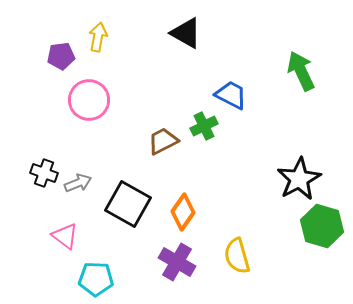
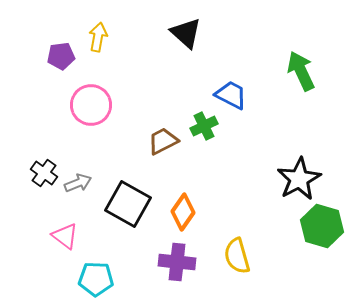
black triangle: rotated 12 degrees clockwise
pink circle: moved 2 px right, 5 px down
black cross: rotated 16 degrees clockwise
purple cross: rotated 24 degrees counterclockwise
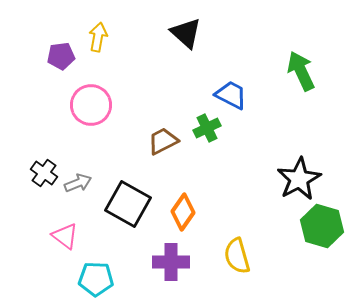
green cross: moved 3 px right, 2 px down
purple cross: moved 6 px left; rotated 6 degrees counterclockwise
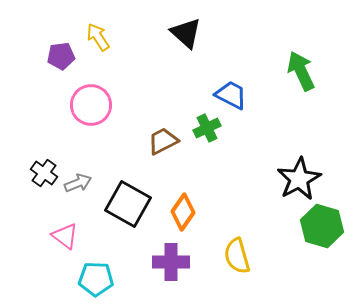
yellow arrow: rotated 44 degrees counterclockwise
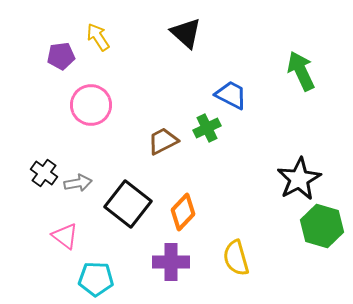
gray arrow: rotated 12 degrees clockwise
black square: rotated 9 degrees clockwise
orange diamond: rotated 9 degrees clockwise
yellow semicircle: moved 1 px left, 2 px down
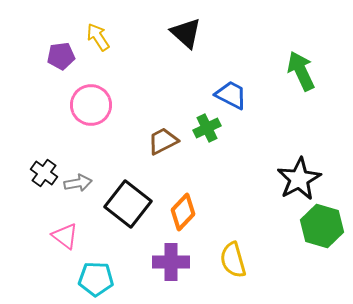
yellow semicircle: moved 3 px left, 2 px down
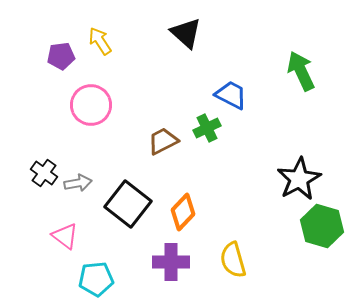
yellow arrow: moved 2 px right, 4 px down
cyan pentagon: rotated 8 degrees counterclockwise
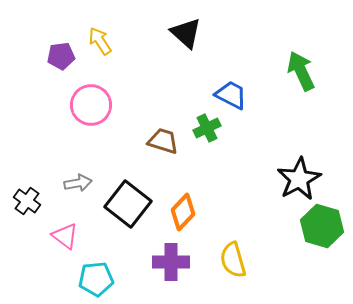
brown trapezoid: rotated 44 degrees clockwise
black cross: moved 17 px left, 28 px down
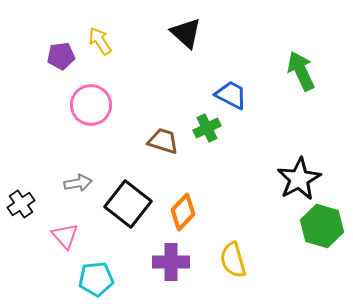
black cross: moved 6 px left, 3 px down; rotated 20 degrees clockwise
pink triangle: rotated 12 degrees clockwise
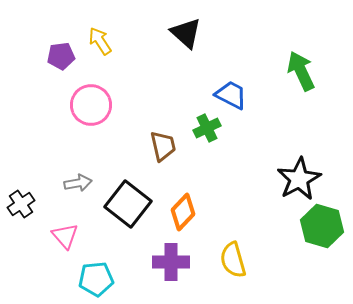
brown trapezoid: moved 5 px down; rotated 60 degrees clockwise
